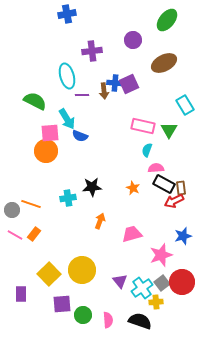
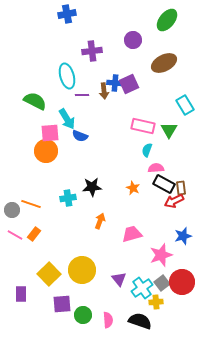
purple triangle at (120, 281): moved 1 px left, 2 px up
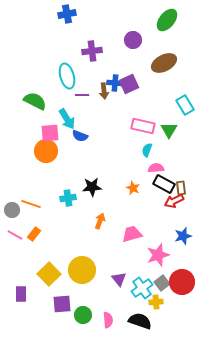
pink star at (161, 255): moved 3 px left
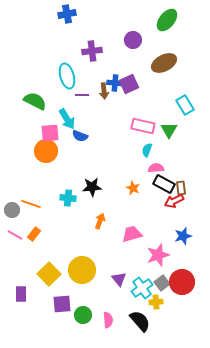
cyan cross at (68, 198): rotated 14 degrees clockwise
black semicircle at (140, 321): rotated 30 degrees clockwise
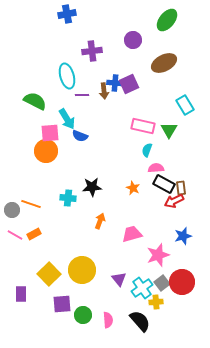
orange rectangle at (34, 234): rotated 24 degrees clockwise
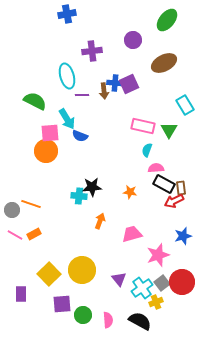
orange star at (133, 188): moved 3 px left, 4 px down; rotated 16 degrees counterclockwise
cyan cross at (68, 198): moved 11 px right, 2 px up
yellow cross at (156, 302): rotated 16 degrees counterclockwise
black semicircle at (140, 321): rotated 20 degrees counterclockwise
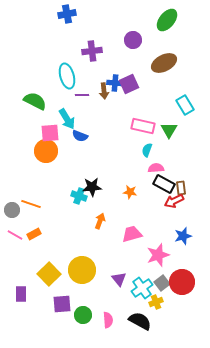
cyan cross at (79, 196): rotated 14 degrees clockwise
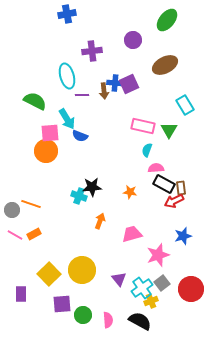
brown ellipse at (164, 63): moved 1 px right, 2 px down
red circle at (182, 282): moved 9 px right, 7 px down
yellow cross at (156, 302): moved 5 px left, 1 px up
